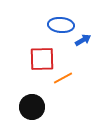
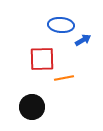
orange line: moved 1 px right; rotated 18 degrees clockwise
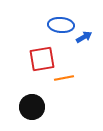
blue arrow: moved 1 px right, 3 px up
red square: rotated 8 degrees counterclockwise
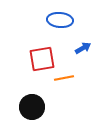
blue ellipse: moved 1 px left, 5 px up
blue arrow: moved 1 px left, 11 px down
